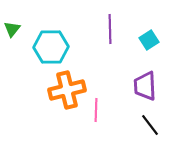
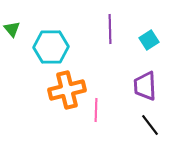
green triangle: rotated 18 degrees counterclockwise
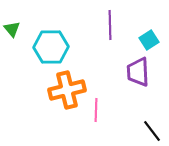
purple line: moved 4 px up
purple trapezoid: moved 7 px left, 14 px up
black line: moved 2 px right, 6 px down
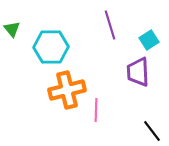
purple line: rotated 16 degrees counterclockwise
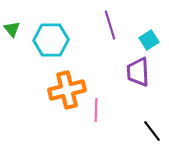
cyan hexagon: moved 7 px up
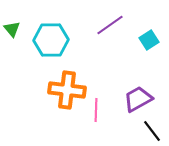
purple line: rotated 72 degrees clockwise
purple trapezoid: moved 27 px down; rotated 64 degrees clockwise
orange cross: rotated 21 degrees clockwise
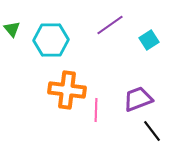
purple trapezoid: rotated 8 degrees clockwise
